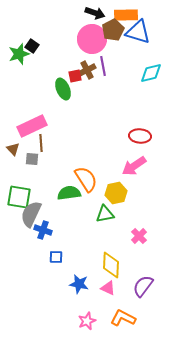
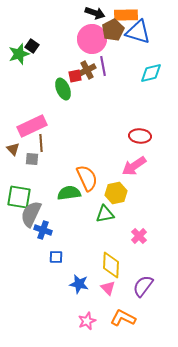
orange semicircle: moved 1 px right, 1 px up; rotated 8 degrees clockwise
pink triangle: rotated 21 degrees clockwise
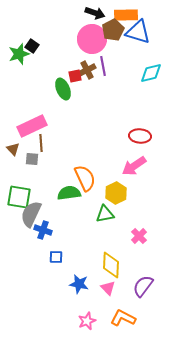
orange semicircle: moved 2 px left
yellow hexagon: rotated 15 degrees counterclockwise
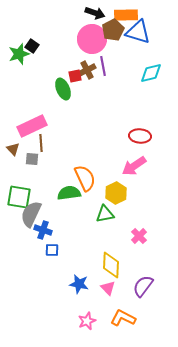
blue square: moved 4 px left, 7 px up
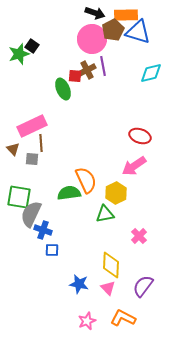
red square: rotated 16 degrees clockwise
red ellipse: rotated 15 degrees clockwise
orange semicircle: moved 1 px right, 2 px down
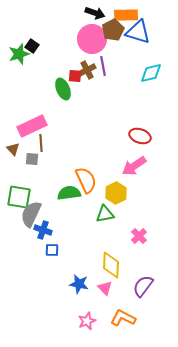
pink triangle: moved 3 px left
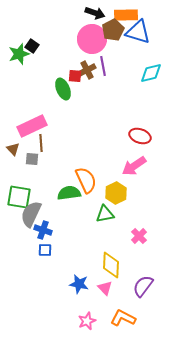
blue square: moved 7 px left
